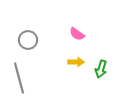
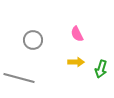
pink semicircle: rotated 28 degrees clockwise
gray circle: moved 5 px right
gray line: rotated 60 degrees counterclockwise
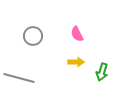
gray circle: moved 4 px up
green arrow: moved 1 px right, 3 px down
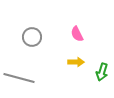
gray circle: moved 1 px left, 1 px down
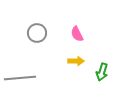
gray circle: moved 5 px right, 4 px up
yellow arrow: moved 1 px up
gray line: moved 1 px right; rotated 20 degrees counterclockwise
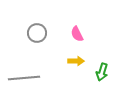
gray line: moved 4 px right
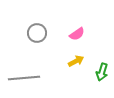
pink semicircle: rotated 98 degrees counterclockwise
yellow arrow: rotated 28 degrees counterclockwise
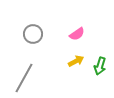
gray circle: moved 4 px left, 1 px down
green arrow: moved 2 px left, 6 px up
gray line: rotated 56 degrees counterclockwise
